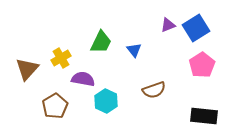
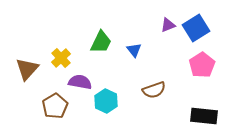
yellow cross: rotated 12 degrees counterclockwise
purple semicircle: moved 3 px left, 3 px down
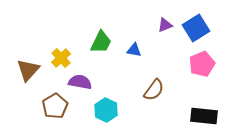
purple triangle: moved 3 px left
blue triangle: rotated 42 degrees counterclockwise
pink pentagon: moved 1 px up; rotated 10 degrees clockwise
brown triangle: moved 1 px right, 1 px down
brown semicircle: rotated 35 degrees counterclockwise
cyan hexagon: moved 9 px down
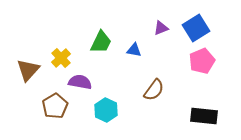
purple triangle: moved 4 px left, 3 px down
pink pentagon: moved 3 px up
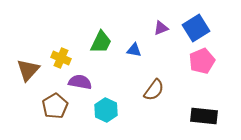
yellow cross: rotated 24 degrees counterclockwise
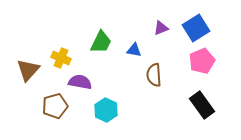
brown semicircle: moved 15 px up; rotated 140 degrees clockwise
brown pentagon: rotated 15 degrees clockwise
black rectangle: moved 2 px left, 11 px up; rotated 48 degrees clockwise
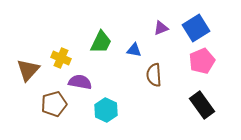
brown pentagon: moved 1 px left, 2 px up
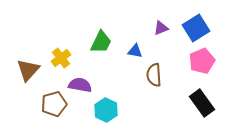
blue triangle: moved 1 px right, 1 px down
yellow cross: rotated 30 degrees clockwise
purple semicircle: moved 3 px down
black rectangle: moved 2 px up
